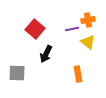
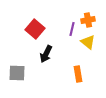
purple line: rotated 64 degrees counterclockwise
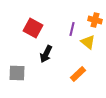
orange cross: moved 7 px right; rotated 24 degrees clockwise
red square: moved 2 px left, 1 px up; rotated 12 degrees counterclockwise
orange rectangle: rotated 56 degrees clockwise
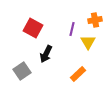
orange cross: rotated 24 degrees counterclockwise
yellow triangle: rotated 21 degrees clockwise
gray square: moved 5 px right, 2 px up; rotated 36 degrees counterclockwise
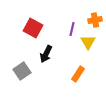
orange rectangle: rotated 14 degrees counterclockwise
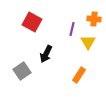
orange cross: moved 1 px left, 1 px up; rotated 16 degrees clockwise
red square: moved 1 px left, 6 px up
orange rectangle: moved 1 px right, 1 px down
